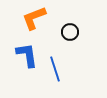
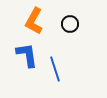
orange L-shape: moved 3 px down; rotated 40 degrees counterclockwise
black circle: moved 8 px up
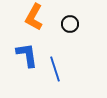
orange L-shape: moved 4 px up
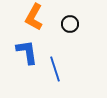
blue L-shape: moved 3 px up
